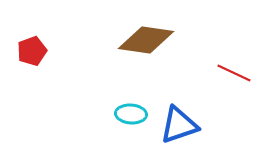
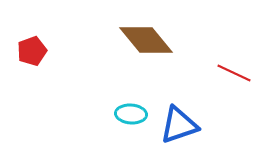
brown diamond: rotated 42 degrees clockwise
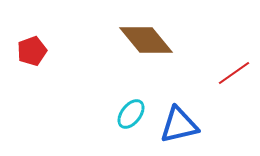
red line: rotated 60 degrees counterclockwise
cyan ellipse: rotated 56 degrees counterclockwise
blue triangle: rotated 6 degrees clockwise
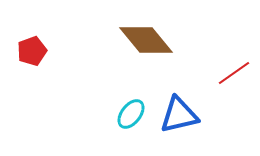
blue triangle: moved 10 px up
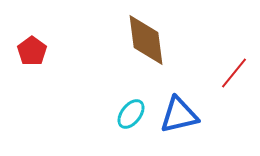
brown diamond: rotated 32 degrees clockwise
red pentagon: rotated 16 degrees counterclockwise
red line: rotated 16 degrees counterclockwise
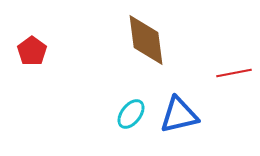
red line: rotated 40 degrees clockwise
